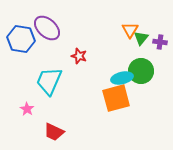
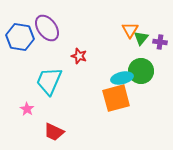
purple ellipse: rotated 12 degrees clockwise
blue hexagon: moved 1 px left, 2 px up
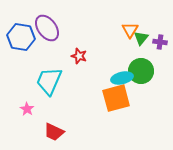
blue hexagon: moved 1 px right
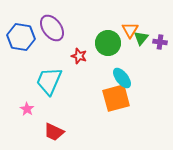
purple ellipse: moved 5 px right
green circle: moved 33 px left, 28 px up
cyan ellipse: rotated 65 degrees clockwise
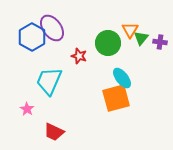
blue hexagon: moved 11 px right; rotated 20 degrees clockwise
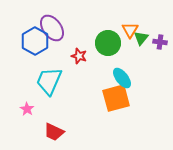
blue hexagon: moved 3 px right, 4 px down
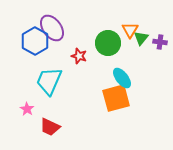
red trapezoid: moved 4 px left, 5 px up
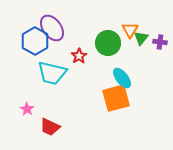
red star: rotated 21 degrees clockwise
cyan trapezoid: moved 3 px right, 8 px up; rotated 100 degrees counterclockwise
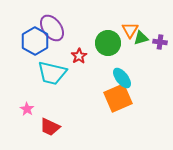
green triangle: rotated 35 degrees clockwise
orange square: moved 2 px right; rotated 8 degrees counterclockwise
